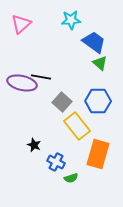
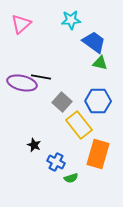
green triangle: rotated 28 degrees counterclockwise
yellow rectangle: moved 2 px right, 1 px up
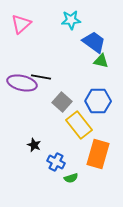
green triangle: moved 1 px right, 2 px up
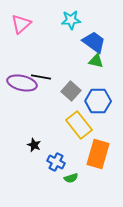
green triangle: moved 5 px left
gray square: moved 9 px right, 11 px up
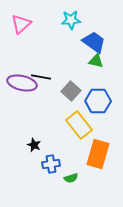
blue cross: moved 5 px left, 2 px down; rotated 36 degrees counterclockwise
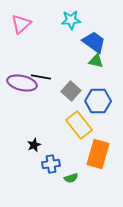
black star: rotated 24 degrees clockwise
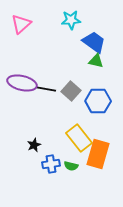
black line: moved 5 px right, 12 px down
yellow rectangle: moved 13 px down
green semicircle: moved 12 px up; rotated 32 degrees clockwise
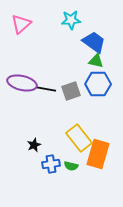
gray square: rotated 30 degrees clockwise
blue hexagon: moved 17 px up
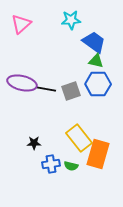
black star: moved 2 px up; rotated 24 degrees clockwise
